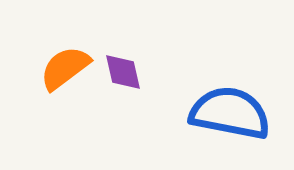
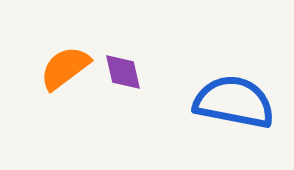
blue semicircle: moved 4 px right, 11 px up
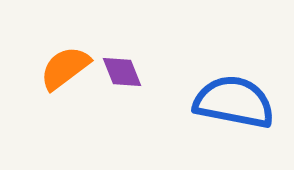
purple diamond: moved 1 px left; rotated 9 degrees counterclockwise
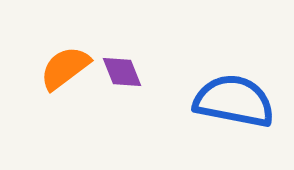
blue semicircle: moved 1 px up
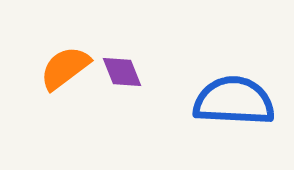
blue semicircle: rotated 8 degrees counterclockwise
